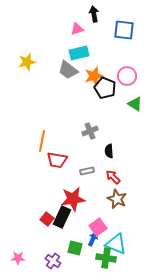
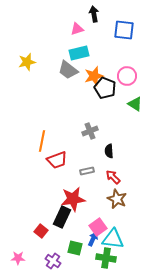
red trapezoid: rotated 30 degrees counterclockwise
red square: moved 6 px left, 12 px down
cyan triangle: moved 3 px left, 5 px up; rotated 15 degrees counterclockwise
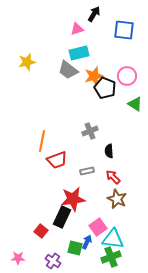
black arrow: rotated 42 degrees clockwise
blue arrow: moved 6 px left, 3 px down
green cross: moved 5 px right, 1 px up; rotated 30 degrees counterclockwise
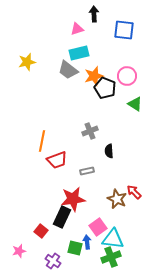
black arrow: rotated 35 degrees counterclockwise
red arrow: moved 21 px right, 15 px down
blue arrow: rotated 32 degrees counterclockwise
pink star: moved 1 px right, 7 px up; rotated 16 degrees counterclockwise
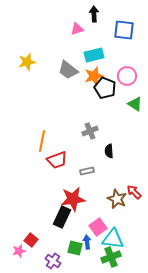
cyan rectangle: moved 15 px right, 2 px down
red square: moved 10 px left, 9 px down
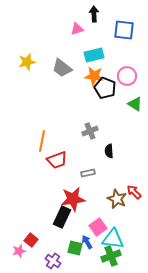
gray trapezoid: moved 6 px left, 2 px up
orange star: rotated 24 degrees clockwise
gray rectangle: moved 1 px right, 2 px down
blue arrow: rotated 24 degrees counterclockwise
green cross: moved 1 px up
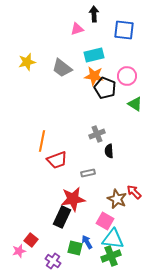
gray cross: moved 7 px right, 3 px down
pink square: moved 7 px right, 6 px up; rotated 24 degrees counterclockwise
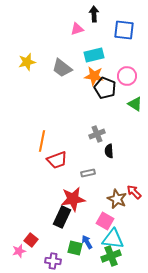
purple cross: rotated 28 degrees counterclockwise
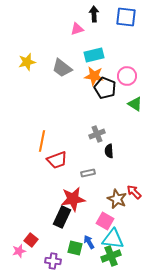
blue square: moved 2 px right, 13 px up
blue arrow: moved 2 px right
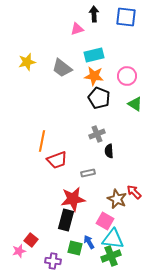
black pentagon: moved 6 px left, 10 px down
black rectangle: moved 4 px right, 3 px down; rotated 10 degrees counterclockwise
